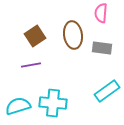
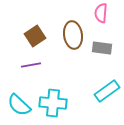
cyan semicircle: moved 1 px right, 1 px up; rotated 120 degrees counterclockwise
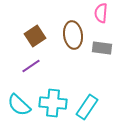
purple line: moved 1 px down; rotated 24 degrees counterclockwise
cyan rectangle: moved 20 px left, 16 px down; rotated 20 degrees counterclockwise
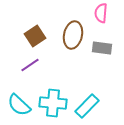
brown ellipse: rotated 20 degrees clockwise
purple line: moved 1 px left, 1 px up
cyan rectangle: moved 1 px up; rotated 10 degrees clockwise
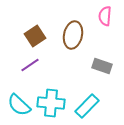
pink semicircle: moved 4 px right, 3 px down
gray rectangle: moved 18 px down; rotated 12 degrees clockwise
cyan cross: moved 2 px left
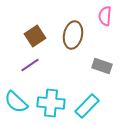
cyan semicircle: moved 3 px left, 3 px up
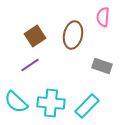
pink semicircle: moved 2 px left, 1 px down
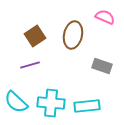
pink semicircle: moved 2 px right; rotated 108 degrees clockwise
purple line: rotated 18 degrees clockwise
cyan rectangle: rotated 40 degrees clockwise
